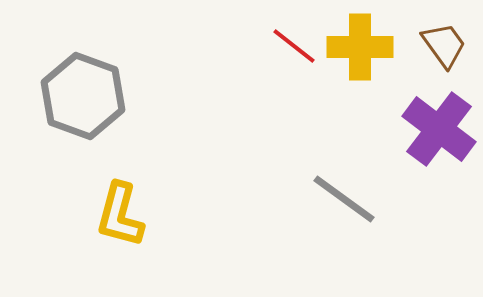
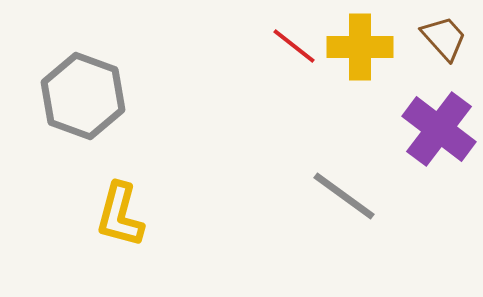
brown trapezoid: moved 7 px up; rotated 6 degrees counterclockwise
gray line: moved 3 px up
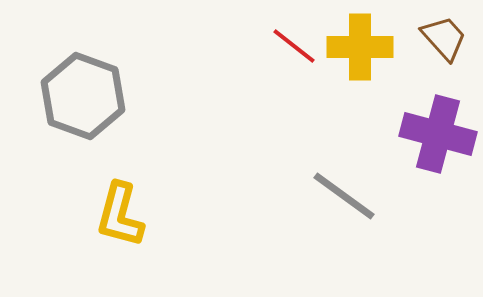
purple cross: moved 1 px left, 5 px down; rotated 22 degrees counterclockwise
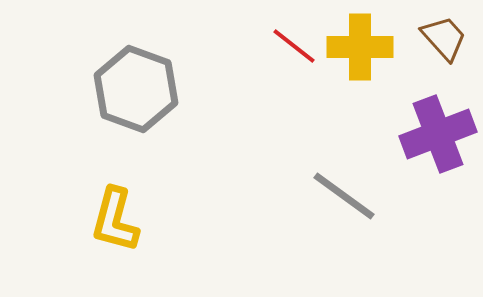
gray hexagon: moved 53 px right, 7 px up
purple cross: rotated 36 degrees counterclockwise
yellow L-shape: moved 5 px left, 5 px down
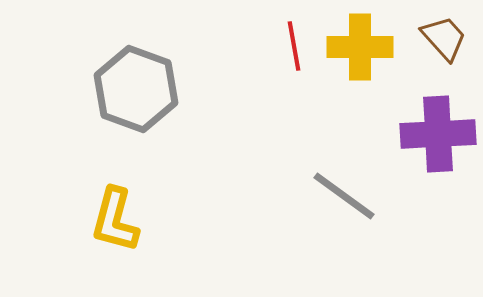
red line: rotated 42 degrees clockwise
purple cross: rotated 18 degrees clockwise
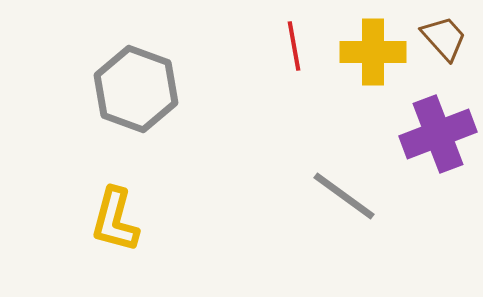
yellow cross: moved 13 px right, 5 px down
purple cross: rotated 18 degrees counterclockwise
